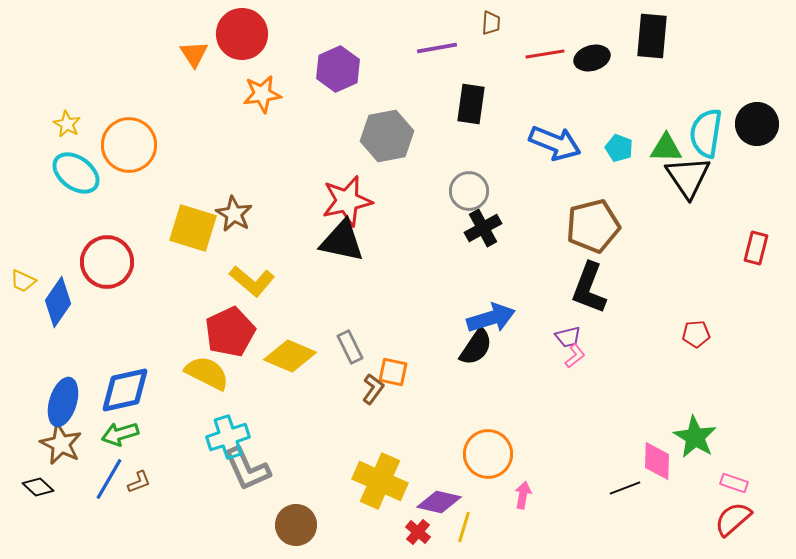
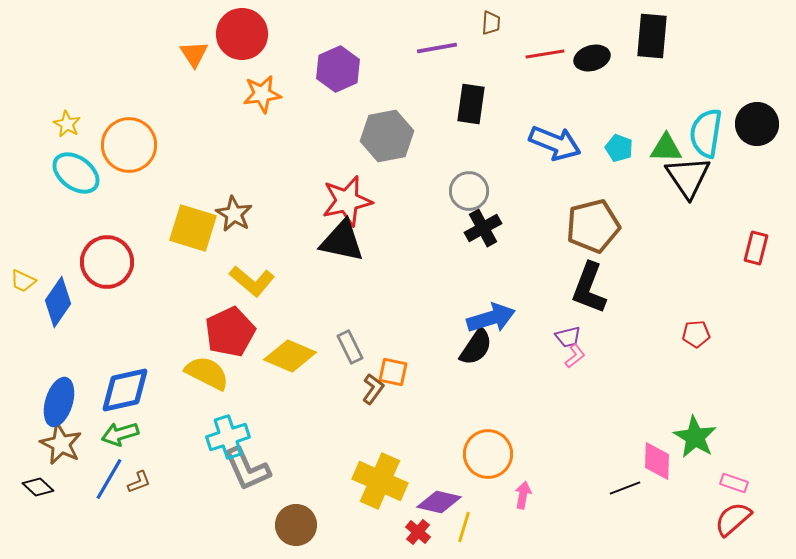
blue ellipse at (63, 402): moved 4 px left
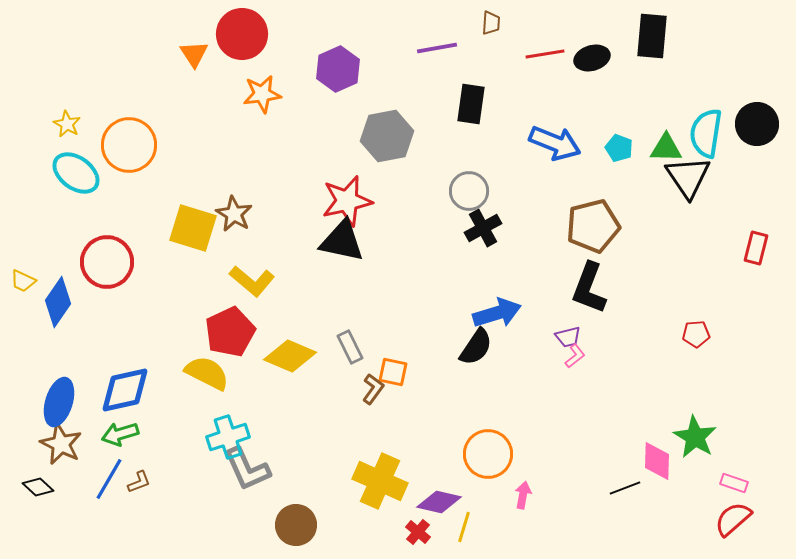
blue arrow at (491, 318): moved 6 px right, 5 px up
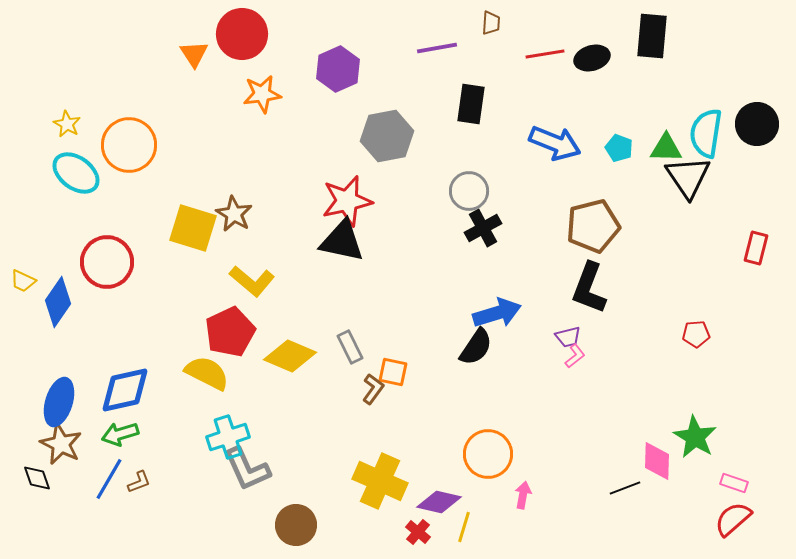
black diamond at (38, 487): moved 1 px left, 9 px up; rotated 28 degrees clockwise
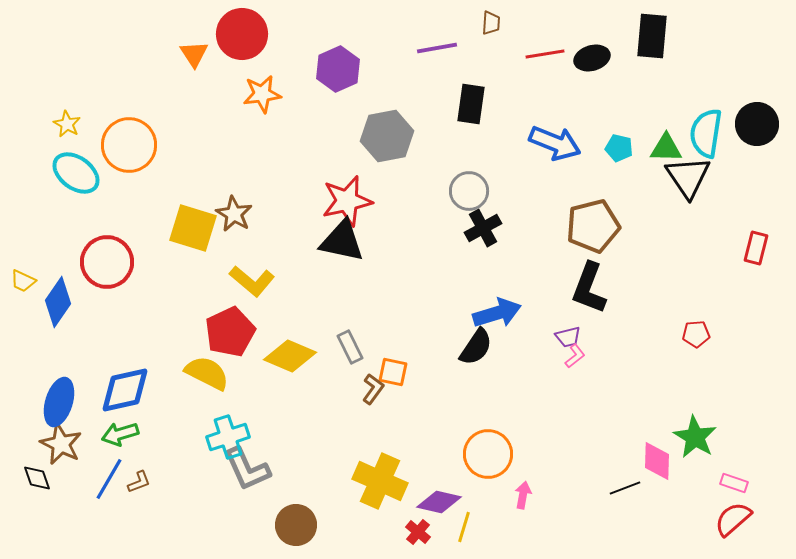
cyan pentagon at (619, 148): rotated 8 degrees counterclockwise
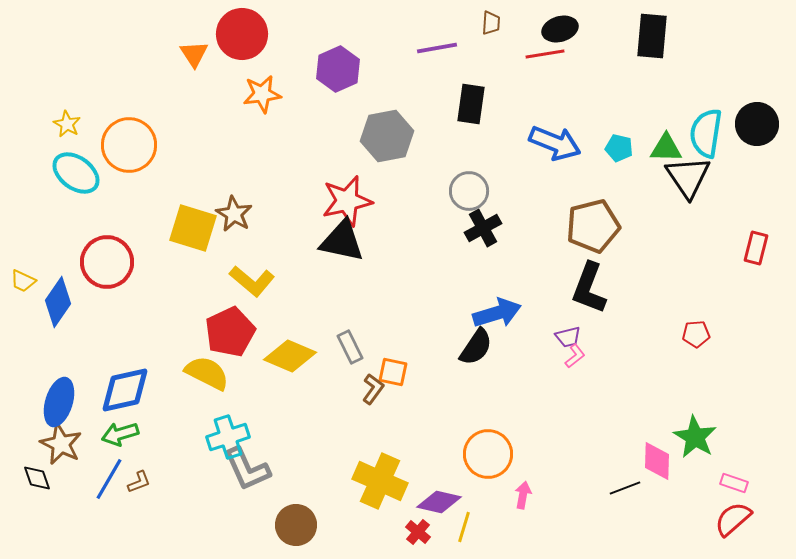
black ellipse at (592, 58): moved 32 px left, 29 px up
